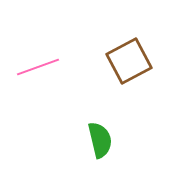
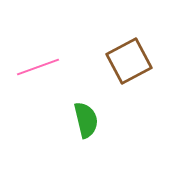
green semicircle: moved 14 px left, 20 px up
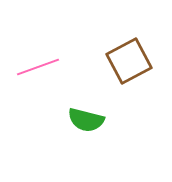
green semicircle: rotated 117 degrees clockwise
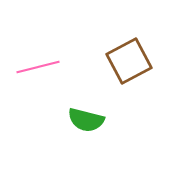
pink line: rotated 6 degrees clockwise
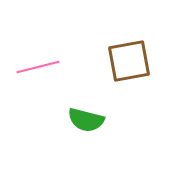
brown square: rotated 18 degrees clockwise
